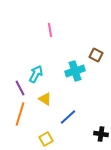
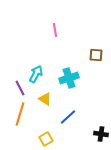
pink line: moved 5 px right
brown square: rotated 24 degrees counterclockwise
cyan cross: moved 6 px left, 7 px down
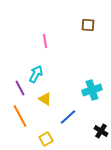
pink line: moved 10 px left, 11 px down
brown square: moved 8 px left, 30 px up
cyan cross: moved 23 px right, 12 px down
orange line: moved 2 px down; rotated 45 degrees counterclockwise
black cross: moved 3 px up; rotated 24 degrees clockwise
